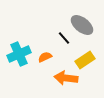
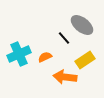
orange arrow: moved 1 px left, 1 px up
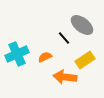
cyan cross: moved 2 px left
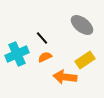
black line: moved 22 px left
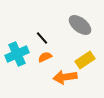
gray ellipse: moved 2 px left
orange arrow: rotated 15 degrees counterclockwise
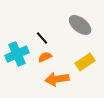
yellow rectangle: moved 2 px down
orange arrow: moved 8 px left, 2 px down
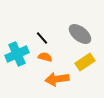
gray ellipse: moved 9 px down
orange semicircle: rotated 40 degrees clockwise
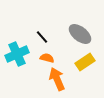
black line: moved 1 px up
orange semicircle: moved 2 px right, 1 px down
orange arrow: rotated 75 degrees clockwise
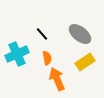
black line: moved 3 px up
orange semicircle: rotated 64 degrees clockwise
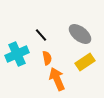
black line: moved 1 px left, 1 px down
